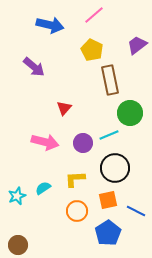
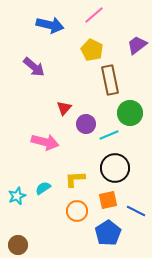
purple circle: moved 3 px right, 19 px up
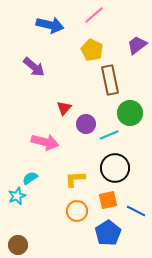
cyan semicircle: moved 13 px left, 10 px up
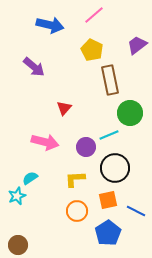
purple circle: moved 23 px down
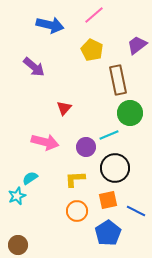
brown rectangle: moved 8 px right
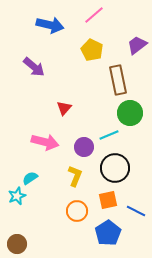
purple circle: moved 2 px left
yellow L-shape: moved 3 px up; rotated 115 degrees clockwise
brown circle: moved 1 px left, 1 px up
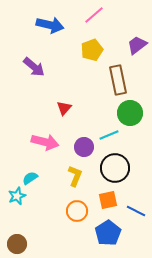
yellow pentagon: rotated 25 degrees clockwise
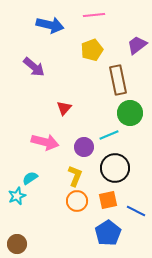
pink line: rotated 35 degrees clockwise
orange circle: moved 10 px up
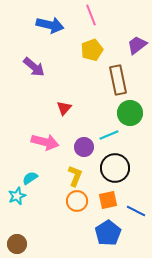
pink line: moved 3 px left; rotated 75 degrees clockwise
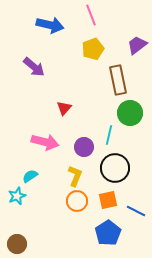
yellow pentagon: moved 1 px right, 1 px up
cyan line: rotated 54 degrees counterclockwise
cyan semicircle: moved 2 px up
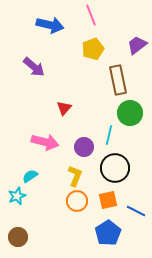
brown circle: moved 1 px right, 7 px up
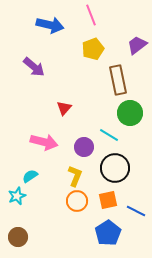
cyan line: rotated 72 degrees counterclockwise
pink arrow: moved 1 px left
